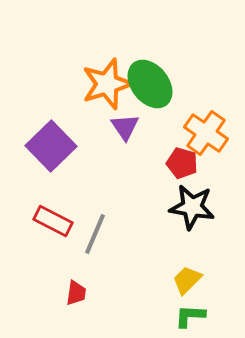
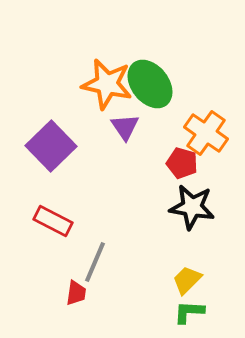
orange star: rotated 30 degrees clockwise
gray line: moved 28 px down
green L-shape: moved 1 px left, 4 px up
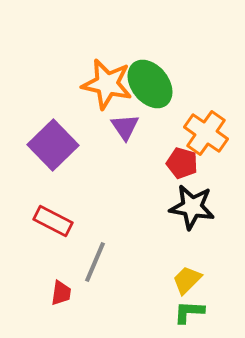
purple square: moved 2 px right, 1 px up
red trapezoid: moved 15 px left
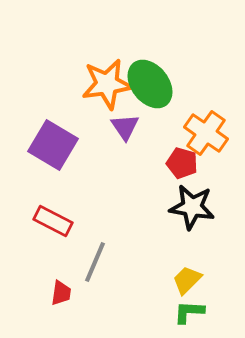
orange star: rotated 21 degrees counterclockwise
purple square: rotated 15 degrees counterclockwise
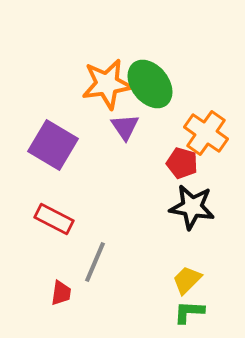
red rectangle: moved 1 px right, 2 px up
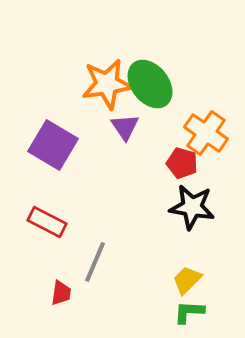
red rectangle: moved 7 px left, 3 px down
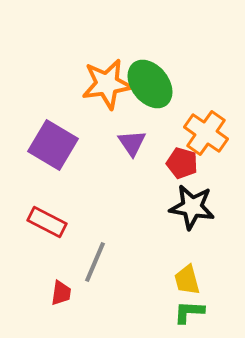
purple triangle: moved 7 px right, 16 px down
yellow trapezoid: rotated 60 degrees counterclockwise
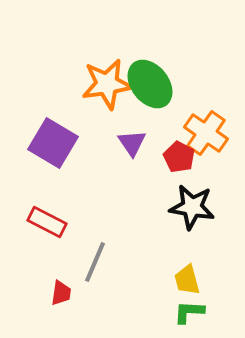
purple square: moved 2 px up
red pentagon: moved 3 px left, 6 px up; rotated 12 degrees clockwise
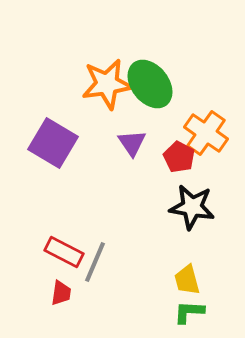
red rectangle: moved 17 px right, 30 px down
